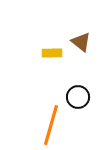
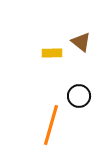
black circle: moved 1 px right, 1 px up
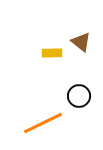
orange line: moved 8 px left, 2 px up; rotated 48 degrees clockwise
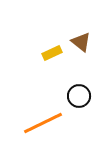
yellow rectangle: rotated 24 degrees counterclockwise
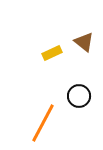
brown triangle: moved 3 px right
orange line: rotated 36 degrees counterclockwise
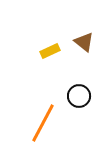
yellow rectangle: moved 2 px left, 2 px up
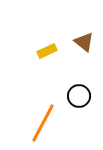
yellow rectangle: moved 3 px left
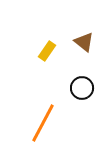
yellow rectangle: rotated 30 degrees counterclockwise
black circle: moved 3 px right, 8 px up
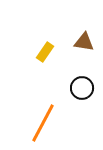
brown triangle: rotated 30 degrees counterclockwise
yellow rectangle: moved 2 px left, 1 px down
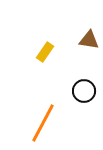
brown triangle: moved 5 px right, 2 px up
black circle: moved 2 px right, 3 px down
